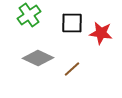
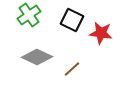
black square: moved 3 px up; rotated 25 degrees clockwise
gray diamond: moved 1 px left, 1 px up
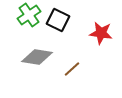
black square: moved 14 px left
gray diamond: rotated 16 degrees counterclockwise
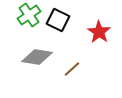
red star: moved 2 px left, 1 px up; rotated 25 degrees clockwise
